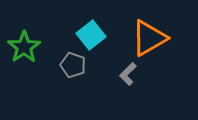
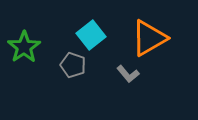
gray L-shape: rotated 85 degrees counterclockwise
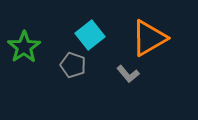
cyan square: moved 1 px left
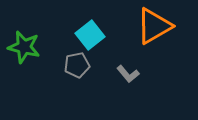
orange triangle: moved 5 px right, 12 px up
green star: rotated 24 degrees counterclockwise
gray pentagon: moved 4 px right; rotated 30 degrees counterclockwise
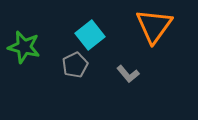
orange triangle: rotated 24 degrees counterclockwise
gray pentagon: moved 2 px left; rotated 15 degrees counterclockwise
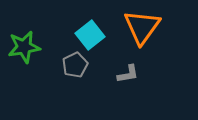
orange triangle: moved 12 px left, 1 px down
green star: rotated 24 degrees counterclockwise
gray L-shape: rotated 60 degrees counterclockwise
